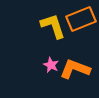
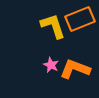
orange rectangle: moved 1 px left
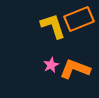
orange rectangle: moved 1 px left
pink star: rotated 21 degrees clockwise
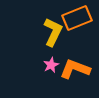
orange rectangle: moved 2 px left, 1 px up
yellow L-shape: moved 6 px down; rotated 44 degrees clockwise
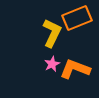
yellow L-shape: moved 1 px left, 1 px down
pink star: moved 1 px right, 1 px up
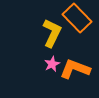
orange rectangle: rotated 68 degrees clockwise
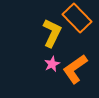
orange L-shape: rotated 56 degrees counterclockwise
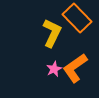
pink star: moved 2 px right, 5 px down
orange L-shape: moved 1 px up
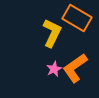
orange rectangle: rotated 16 degrees counterclockwise
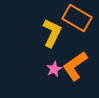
orange L-shape: moved 2 px up
